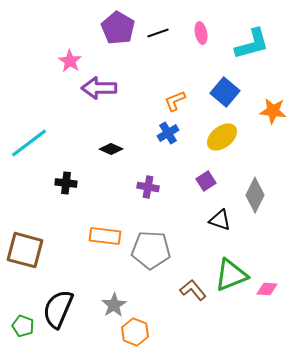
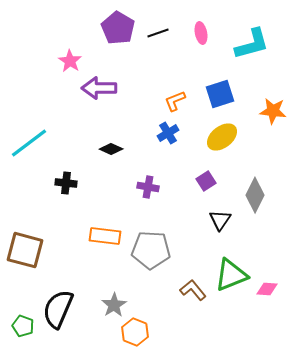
blue square: moved 5 px left, 2 px down; rotated 32 degrees clockwise
black triangle: rotated 45 degrees clockwise
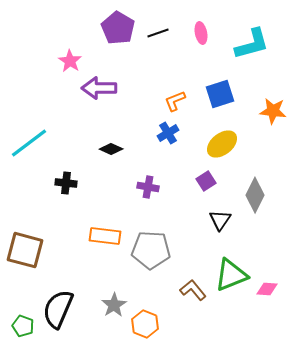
yellow ellipse: moved 7 px down
orange hexagon: moved 10 px right, 8 px up
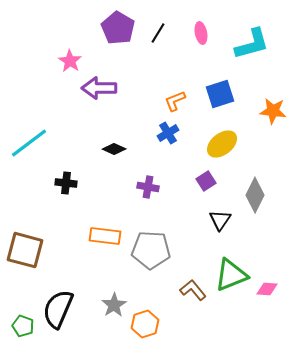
black line: rotated 40 degrees counterclockwise
black diamond: moved 3 px right
orange hexagon: rotated 20 degrees clockwise
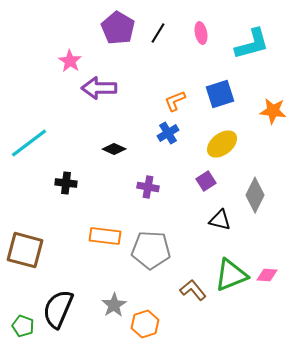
black triangle: rotated 50 degrees counterclockwise
pink diamond: moved 14 px up
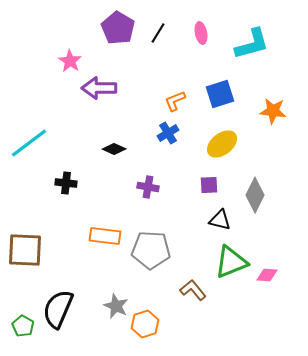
purple square: moved 3 px right, 4 px down; rotated 30 degrees clockwise
brown square: rotated 12 degrees counterclockwise
green triangle: moved 13 px up
gray star: moved 2 px right, 1 px down; rotated 15 degrees counterclockwise
green pentagon: rotated 10 degrees clockwise
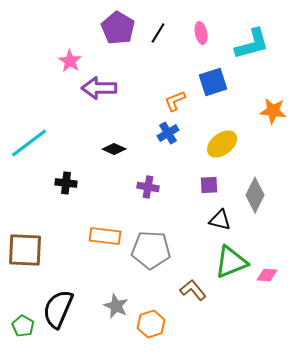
blue square: moved 7 px left, 12 px up
orange hexagon: moved 6 px right
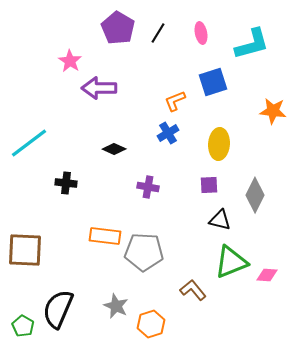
yellow ellipse: moved 3 px left; rotated 48 degrees counterclockwise
gray pentagon: moved 7 px left, 2 px down
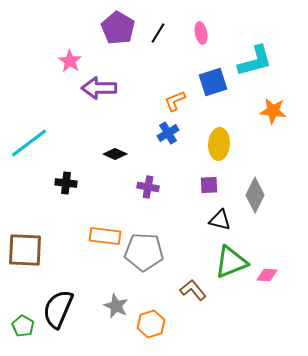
cyan L-shape: moved 3 px right, 17 px down
black diamond: moved 1 px right, 5 px down
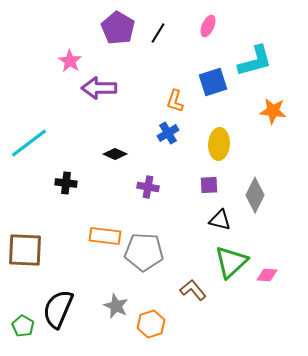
pink ellipse: moved 7 px right, 7 px up; rotated 35 degrees clockwise
orange L-shape: rotated 50 degrees counterclockwise
green triangle: rotated 21 degrees counterclockwise
